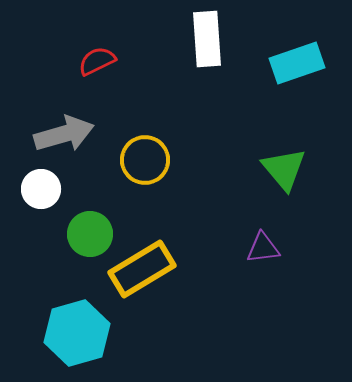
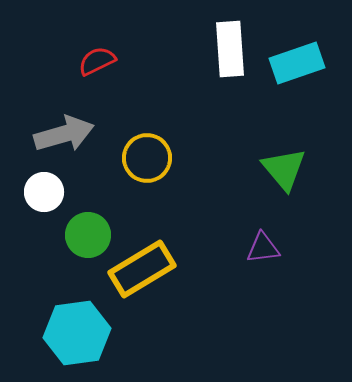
white rectangle: moved 23 px right, 10 px down
yellow circle: moved 2 px right, 2 px up
white circle: moved 3 px right, 3 px down
green circle: moved 2 px left, 1 px down
cyan hexagon: rotated 8 degrees clockwise
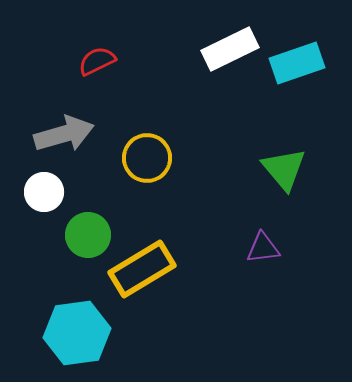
white rectangle: rotated 68 degrees clockwise
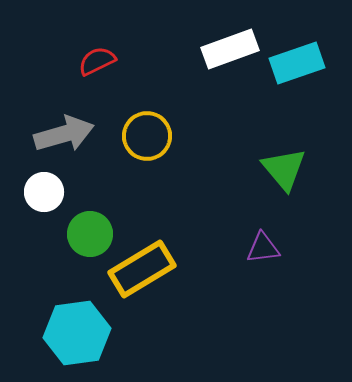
white rectangle: rotated 6 degrees clockwise
yellow circle: moved 22 px up
green circle: moved 2 px right, 1 px up
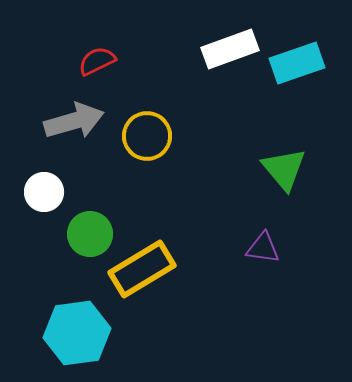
gray arrow: moved 10 px right, 13 px up
purple triangle: rotated 15 degrees clockwise
